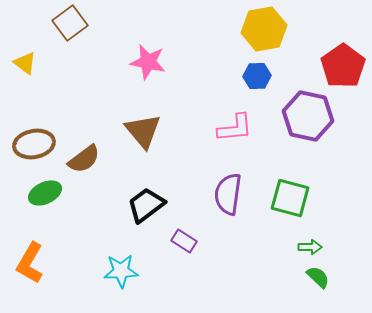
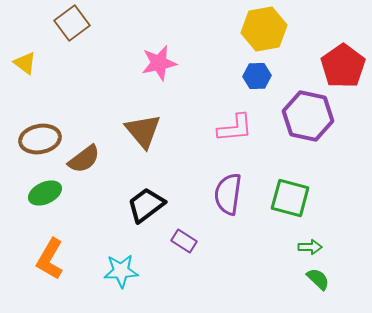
brown square: moved 2 px right
pink star: moved 11 px right, 1 px down; rotated 24 degrees counterclockwise
brown ellipse: moved 6 px right, 5 px up
orange L-shape: moved 20 px right, 4 px up
green semicircle: moved 2 px down
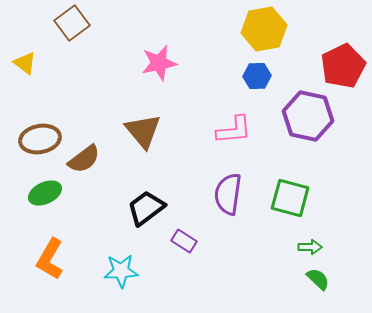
red pentagon: rotated 9 degrees clockwise
pink L-shape: moved 1 px left, 2 px down
black trapezoid: moved 3 px down
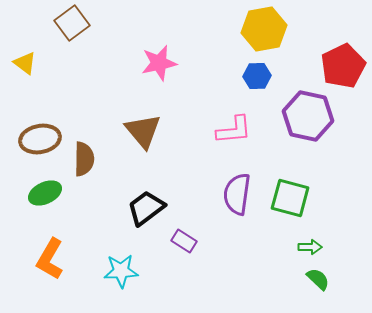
brown semicircle: rotated 52 degrees counterclockwise
purple semicircle: moved 9 px right
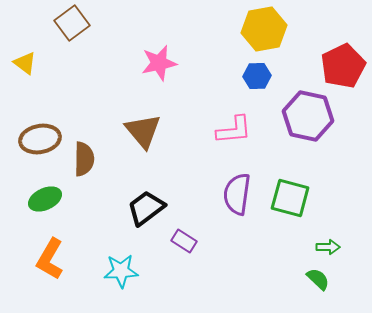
green ellipse: moved 6 px down
green arrow: moved 18 px right
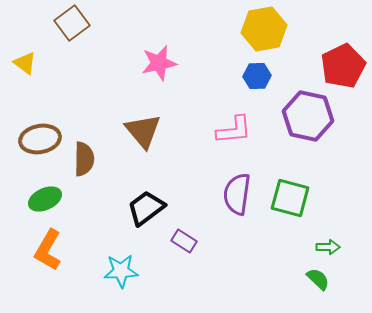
orange L-shape: moved 2 px left, 9 px up
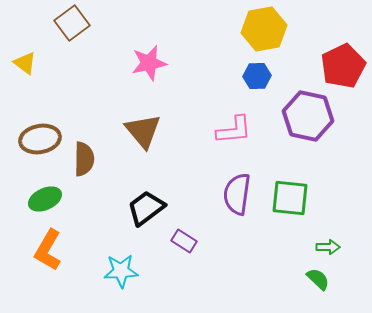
pink star: moved 10 px left
green square: rotated 9 degrees counterclockwise
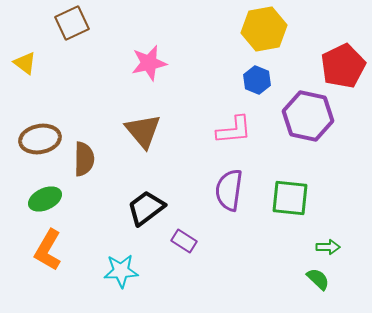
brown square: rotated 12 degrees clockwise
blue hexagon: moved 4 px down; rotated 24 degrees clockwise
purple semicircle: moved 8 px left, 4 px up
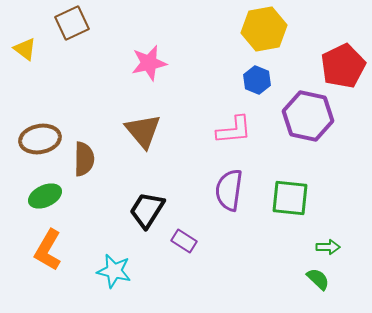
yellow triangle: moved 14 px up
green ellipse: moved 3 px up
black trapezoid: moved 1 px right, 2 px down; rotated 21 degrees counterclockwise
cyan star: moved 7 px left; rotated 16 degrees clockwise
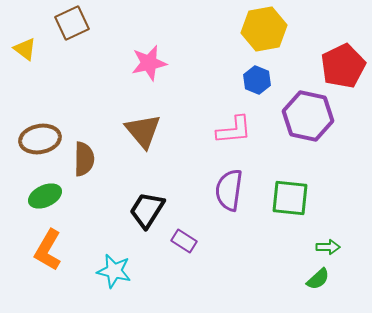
green semicircle: rotated 95 degrees clockwise
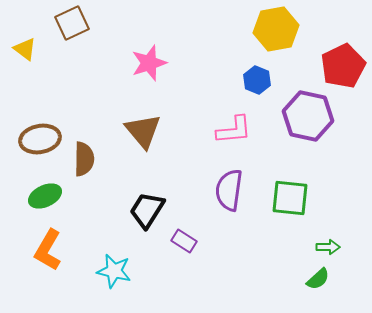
yellow hexagon: moved 12 px right
pink star: rotated 6 degrees counterclockwise
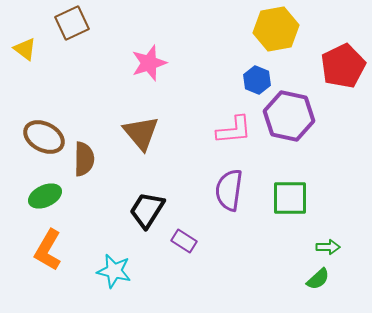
purple hexagon: moved 19 px left
brown triangle: moved 2 px left, 2 px down
brown ellipse: moved 4 px right, 2 px up; rotated 39 degrees clockwise
green square: rotated 6 degrees counterclockwise
